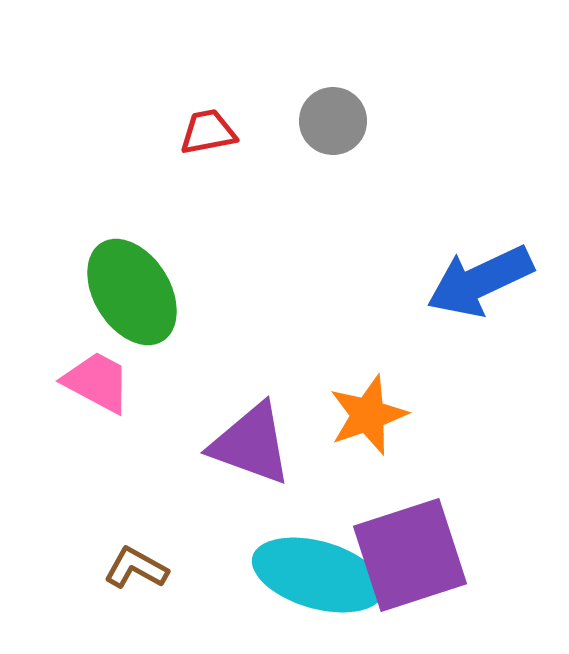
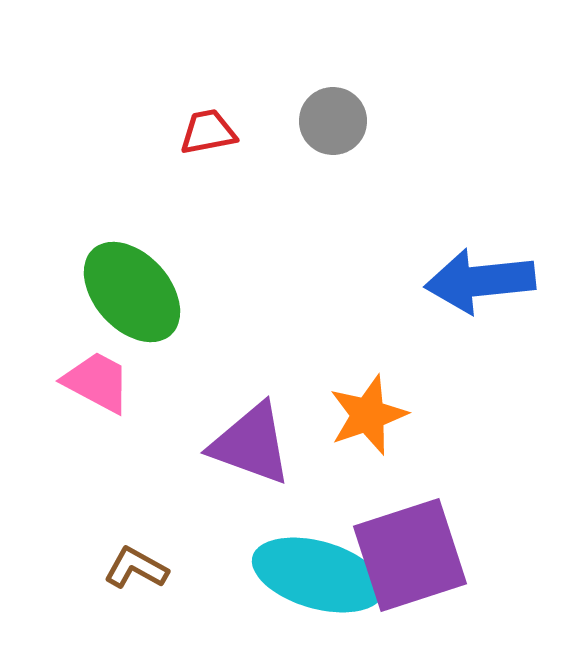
blue arrow: rotated 19 degrees clockwise
green ellipse: rotated 10 degrees counterclockwise
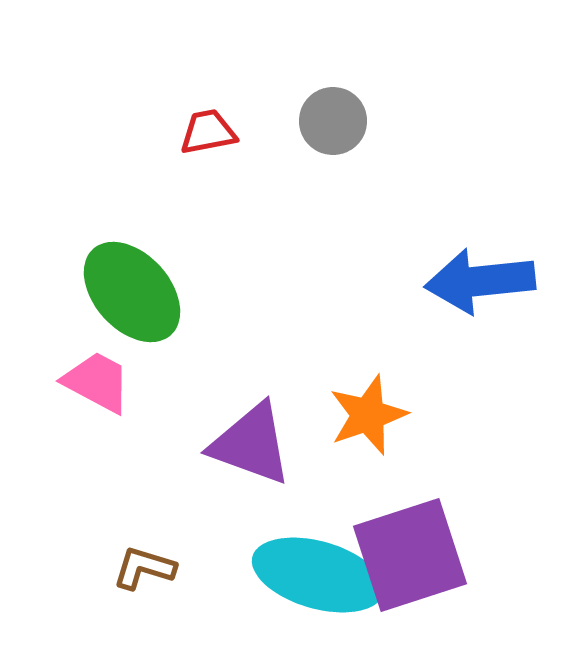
brown L-shape: moved 8 px right; rotated 12 degrees counterclockwise
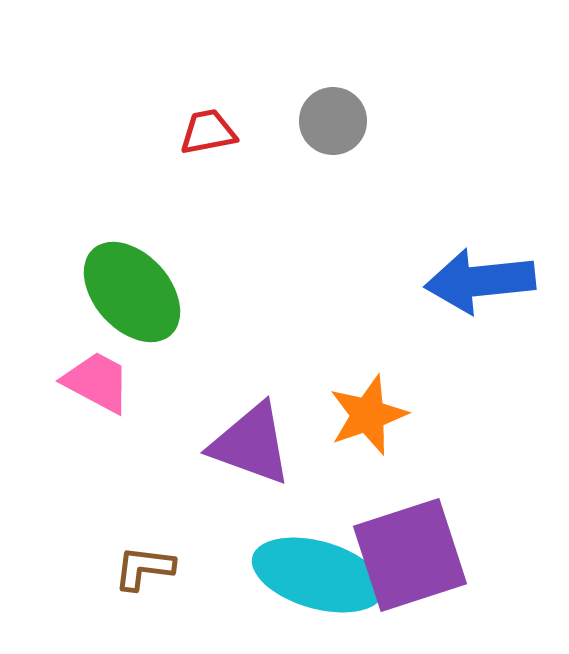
brown L-shape: rotated 10 degrees counterclockwise
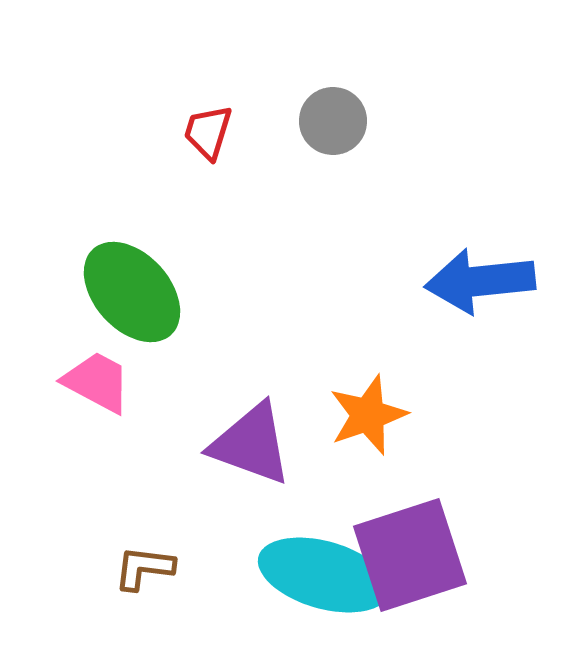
red trapezoid: rotated 62 degrees counterclockwise
cyan ellipse: moved 6 px right
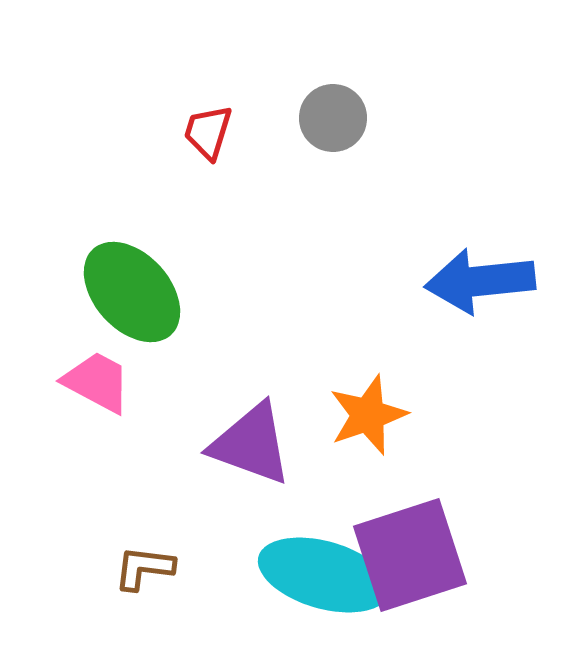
gray circle: moved 3 px up
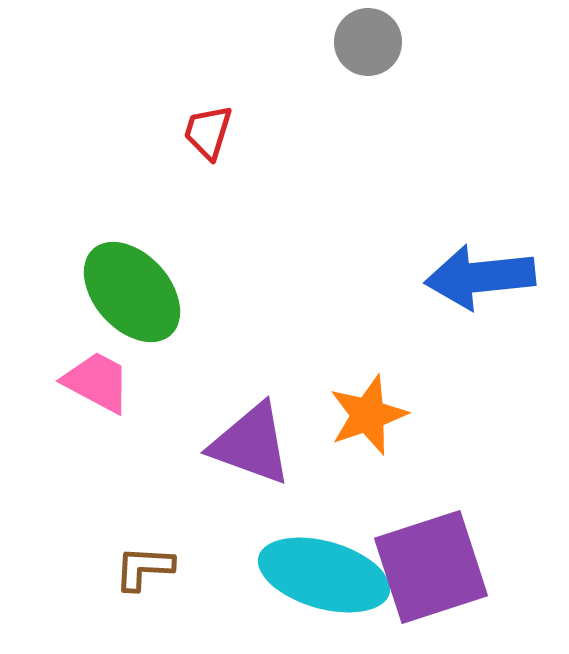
gray circle: moved 35 px right, 76 px up
blue arrow: moved 4 px up
purple square: moved 21 px right, 12 px down
brown L-shape: rotated 4 degrees counterclockwise
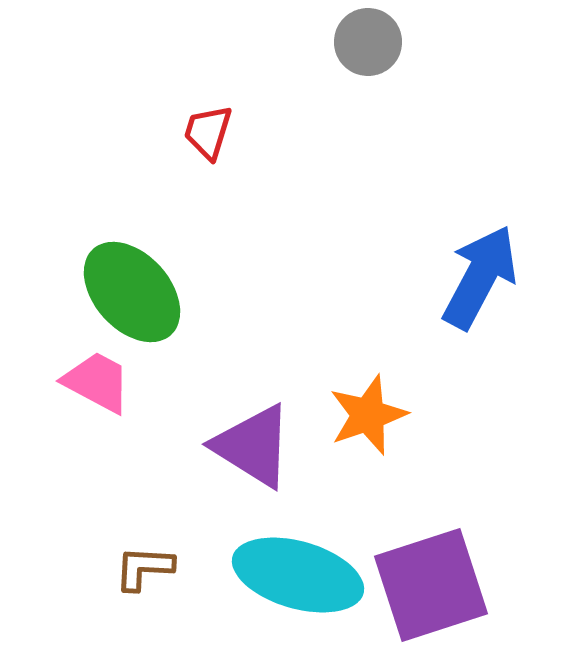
blue arrow: rotated 124 degrees clockwise
purple triangle: moved 2 px right, 2 px down; rotated 12 degrees clockwise
purple square: moved 18 px down
cyan ellipse: moved 26 px left
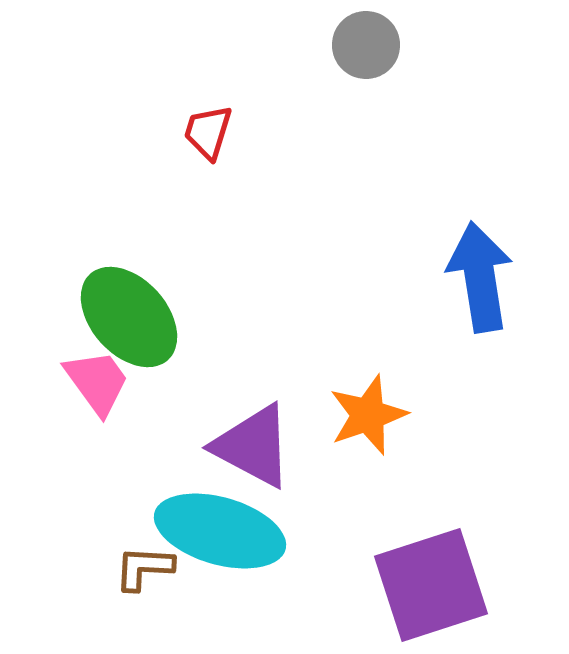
gray circle: moved 2 px left, 3 px down
blue arrow: rotated 37 degrees counterclockwise
green ellipse: moved 3 px left, 25 px down
pink trapezoid: rotated 26 degrees clockwise
purple triangle: rotated 4 degrees counterclockwise
cyan ellipse: moved 78 px left, 44 px up
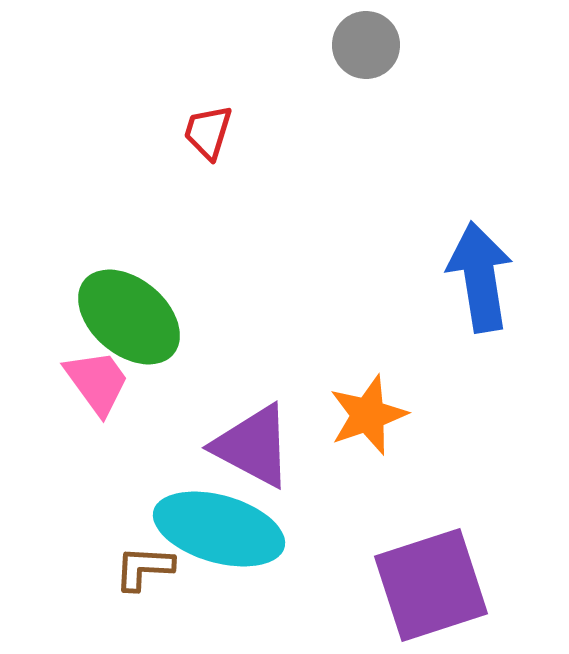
green ellipse: rotated 8 degrees counterclockwise
cyan ellipse: moved 1 px left, 2 px up
